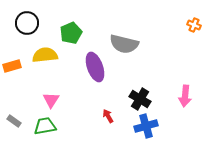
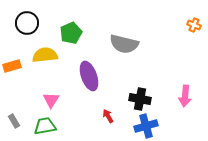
purple ellipse: moved 6 px left, 9 px down
black cross: rotated 20 degrees counterclockwise
gray rectangle: rotated 24 degrees clockwise
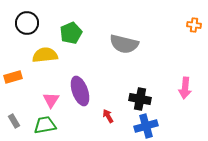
orange cross: rotated 16 degrees counterclockwise
orange rectangle: moved 1 px right, 11 px down
purple ellipse: moved 9 px left, 15 px down
pink arrow: moved 8 px up
green trapezoid: moved 1 px up
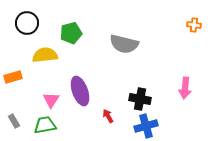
green pentagon: rotated 10 degrees clockwise
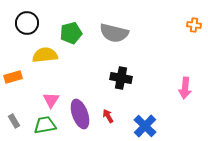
gray semicircle: moved 10 px left, 11 px up
purple ellipse: moved 23 px down
black cross: moved 19 px left, 21 px up
blue cross: moved 1 px left; rotated 30 degrees counterclockwise
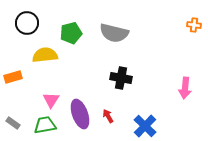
gray rectangle: moved 1 px left, 2 px down; rotated 24 degrees counterclockwise
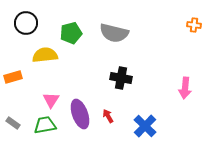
black circle: moved 1 px left
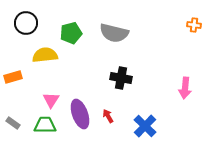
green trapezoid: rotated 10 degrees clockwise
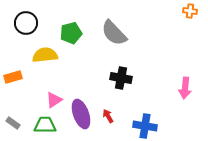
orange cross: moved 4 px left, 14 px up
gray semicircle: rotated 32 degrees clockwise
pink triangle: moved 3 px right; rotated 24 degrees clockwise
purple ellipse: moved 1 px right
blue cross: rotated 35 degrees counterclockwise
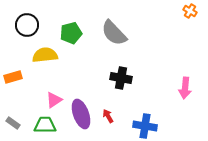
orange cross: rotated 24 degrees clockwise
black circle: moved 1 px right, 2 px down
